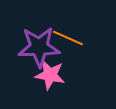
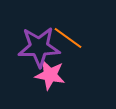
orange line: rotated 12 degrees clockwise
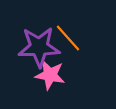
orange line: rotated 12 degrees clockwise
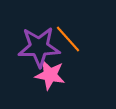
orange line: moved 1 px down
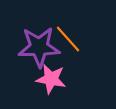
pink star: moved 1 px right, 4 px down
